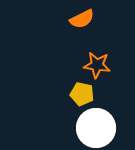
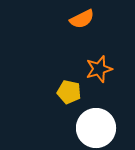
orange star: moved 2 px right, 4 px down; rotated 24 degrees counterclockwise
yellow pentagon: moved 13 px left, 2 px up
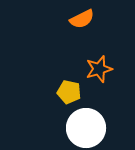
white circle: moved 10 px left
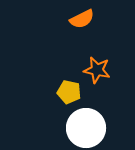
orange star: moved 2 px left, 1 px down; rotated 28 degrees clockwise
